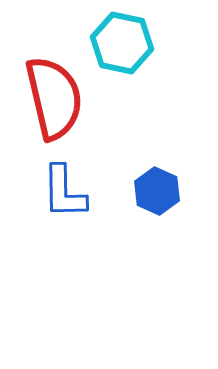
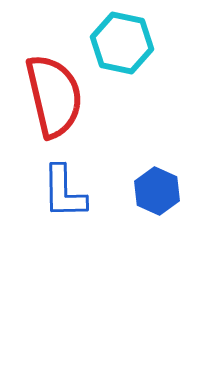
red semicircle: moved 2 px up
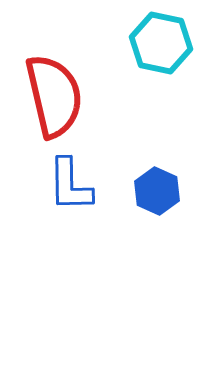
cyan hexagon: moved 39 px right
blue L-shape: moved 6 px right, 7 px up
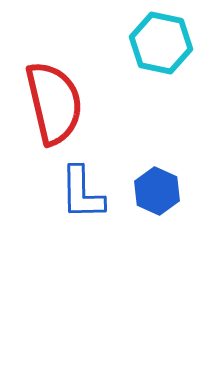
red semicircle: moved 7 px down
blue L-shape: moved 12 px right, 8 px down
